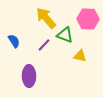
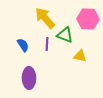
yellow arrow: moved 1 px left
blue semicircle: moved 9 px right, 4 px down
purple line: moved 3 px right, 1 px up; rotated 40 degrees counterclockwise
purple ellipse: moved 2 px down
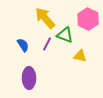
pink hexagon: rotated 25 degrees clockwise
purple line: rotated 24 degrees clockwise
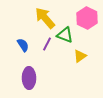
pink hexagon: moved 1 px left, 1 px up
yellow triangle: rotated 48 degrees counterclockwise
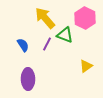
pink hexagon: moved 2 px left
yellow triangle: moved 6 px right, 10 px down
purple ellipse: moved 1 px left, 1 px down
